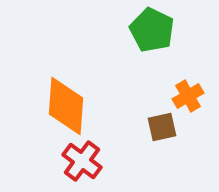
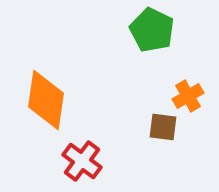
orange diamond: moved 20 px left, 6 px up; rotated 4 degrees clockwise
brown square: moved 1 px right; rotated 20 degrees clockwise
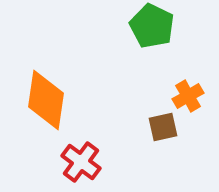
green pentagon: moved 4 px up
brown square: rotated 20 degrees counterclockwise
red cross: moved 1 px left, 1 px down
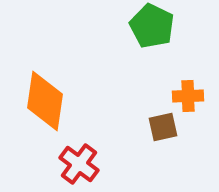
orange cross: rotated 28 degrees clockwise
orange diamond: moved 1 px left, 1 px down
red cross: moved 2 px left, 2 px down
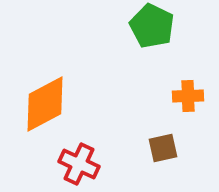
orange diamond: moved 3 px down; rotated 54 degrees clockwise
brown square: moved 21 px down
red cross: rotated 12 degrees counterclockwise
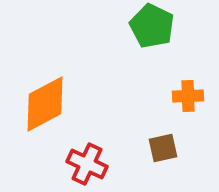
red cross: moved 8 px right
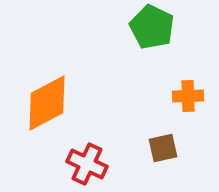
green pentagon: moved 1 px down
orange diamond: moved 2 px right, 1 px up
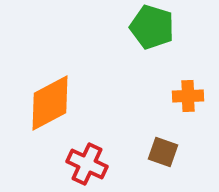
green pentagon: rotated 9 degrees counterclockwise
orange diamond: moved 3 px right
brown square: moved 4 px down; rotated 32 degrees clockwise
